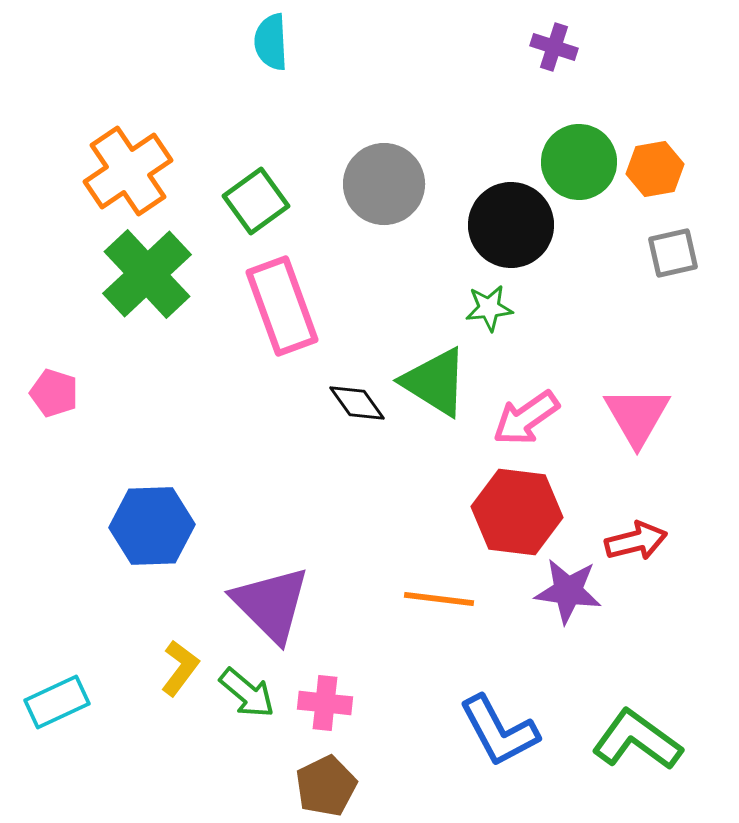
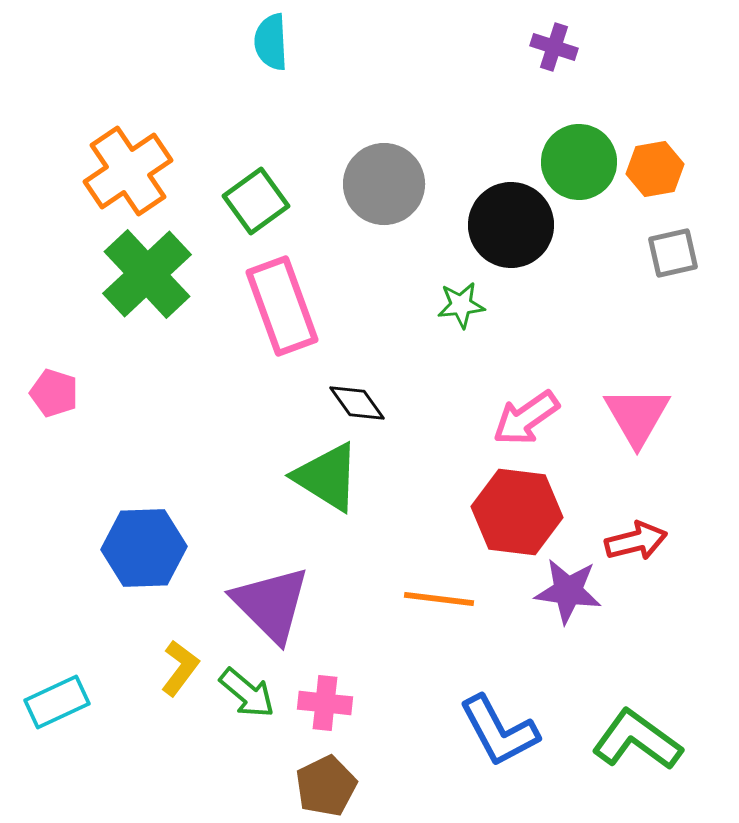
green star: moved 28 px left, 3 px up
green triangle: moved 108 px left, 95 px down
blue hexagon: moved 8 px left, 22 px down
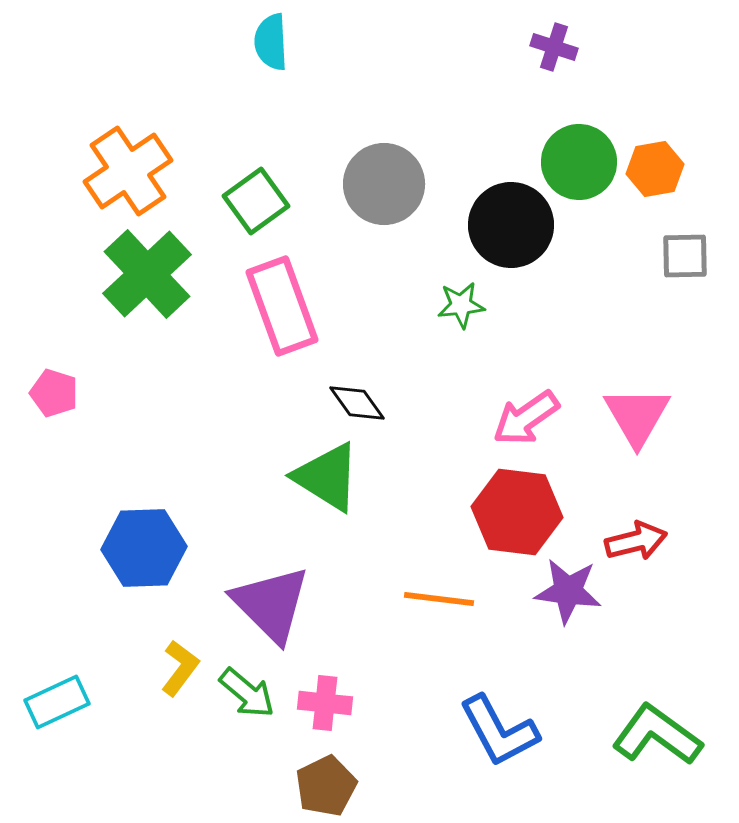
gray square: moved 12 px right, 3 px down; rotated 12 degrees clockwise
green L-shape: moved 20 px right, 5 px up
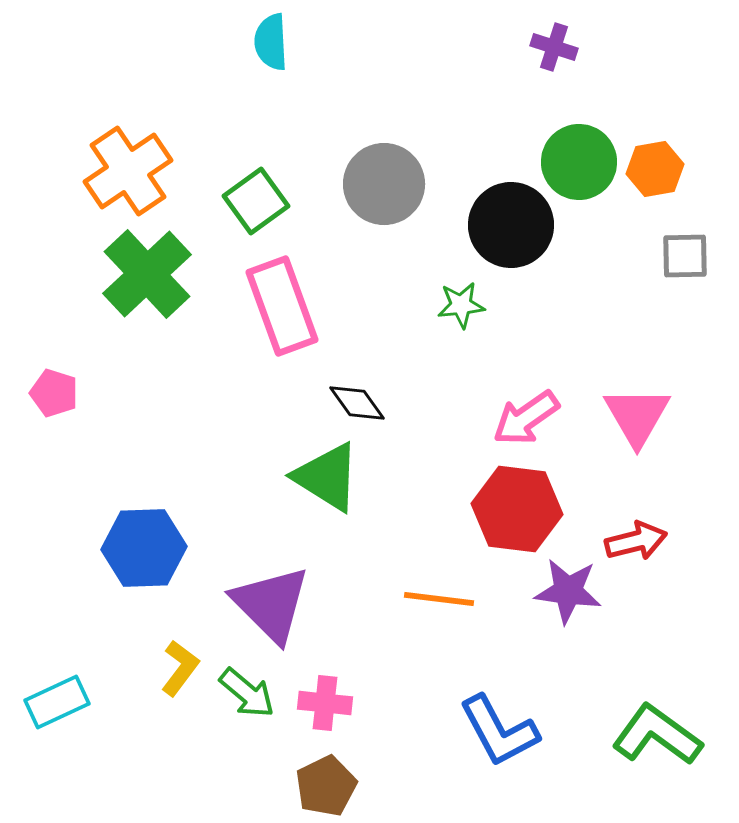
red hexagon: moved 3 px up
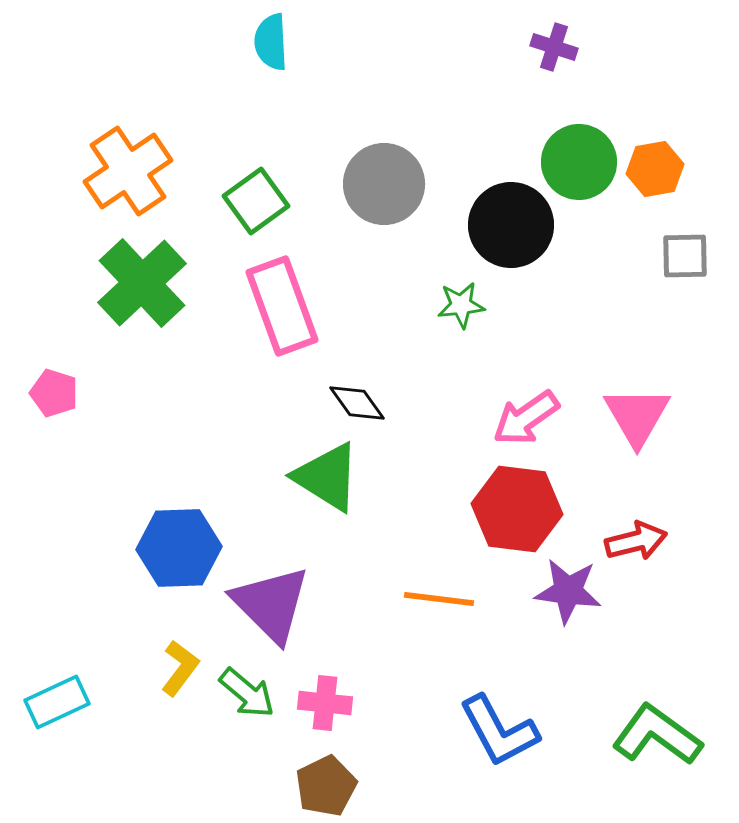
green cross: moved 5 px left, 9 px down
blue hexagon: moved 35 px right
